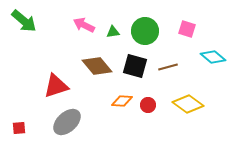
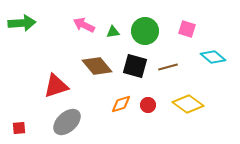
green arrow: moved 2 px left, 2 px down; rotated 44 degrees counterclockwise
orange diamond: moved 1 px left, 3 px down; rotated 20 degrees counterclockwise
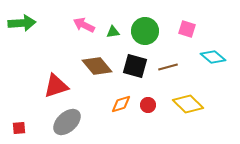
yellow diamond: rotated 8 degrees clockwise
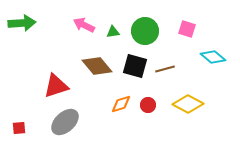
brown line: moved 3 px left, 2 px down
yellow diamond: rotated 16 degrees counterclockwise
gray ellipse: moved 2 px left
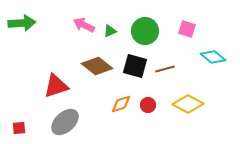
green triangle: moved 3 px left, 1 px up; rotated 16 degrees counterclockwise
brown diamond: rotated 12 degrees counterclockwise
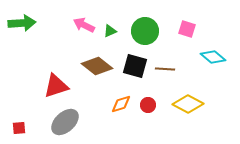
brown line: rotated 18 degrees clockwise
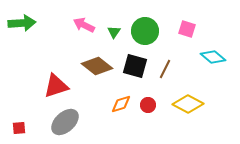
green triangle: moved 4 px right, 1 px down; rotated 32 degrees counterclockwise
brown line: rotated 66 degrees counterclockwise
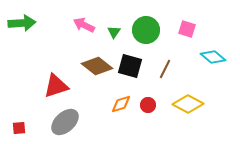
green circle: moved 1 px right, 1 px up
black square: moved 5 px left
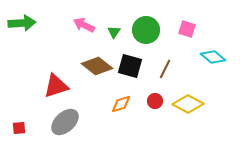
red circle: moved 7 px right, 4 px up
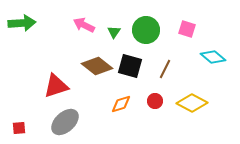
yellow diamond: moved 4 px right, 1 px up
